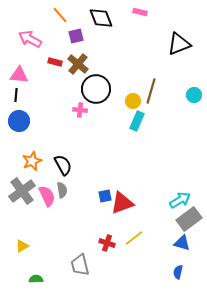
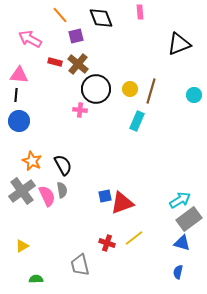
pink rectangle: rotated 72 degrees clockwise
yellow circle: moved 3 px left, 12 px up
orange star: rotated 24 degrees counterclockwise
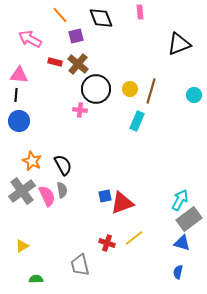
cyan arrow: rotated 30 degrees counterclockwise
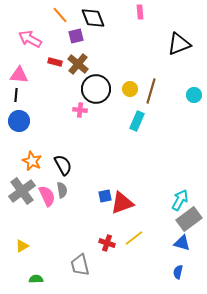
black diamond: moved 8 px left
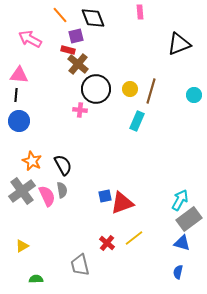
red rectangle: moved 13 px right, 12 px up
red cross: rotated 21 degrees clockwise
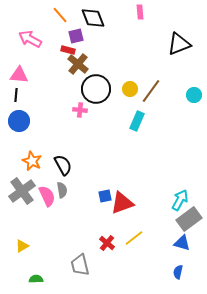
brown line: rotated 20 degrees clockwise
